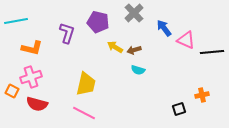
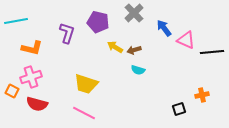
yellow trapezoid: rotated 95 degrees clockwise
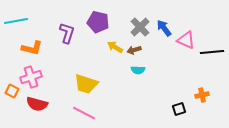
gray cross: moved 6 px right, 14 px down
cyan semicircle: rotated 16 degrees counterclockwise
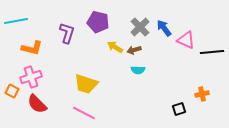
orange cross: moved 1 px up
red semicircle: rotated 30 degrees clockwise
